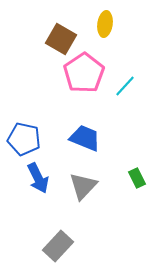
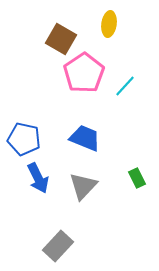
yellow ellipse: moved 4 px right
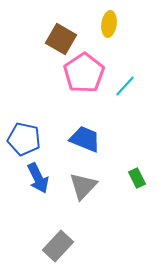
blue trapezoid: moved 1 px down
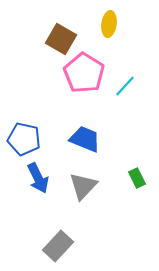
pink pentagon: rotated 6 degrees counterclockwise
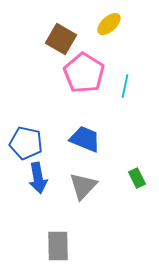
yellow ellipse: rotated 40 degrees clockwise
cyan line: rotated 30 degrees counterclockwise
blue pentagon: moved 2 px right, 4 px down
blue arrow: rotated 16 degrees clockwise
gray rectangle: rotated 44 degrees counterclockwise
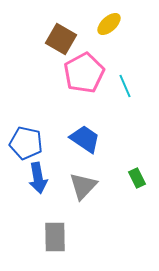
pink pentagon: rotated 12 degrees clockwise
cyan line: rotated 35 degrees counterclockwise
blue trapezoid: rotated 12 degrees clockwise
gray rectangle: moved 3 px left, 9 px up
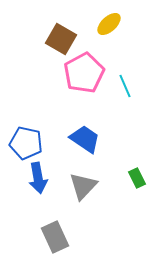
gray rectangle: rotated 24 degrees counterclockwise
